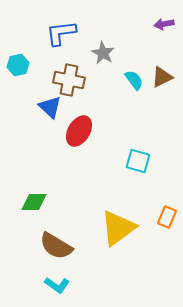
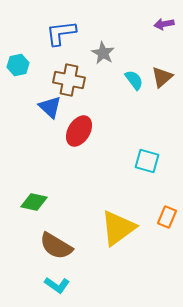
brown triangle: rotated 15 degrees counterclockwise
cyan square: moved 9 px right
green diamond: rotated 12 degrees clockwise
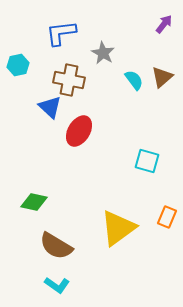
purple arrow: rotated 138 degrees clockwise
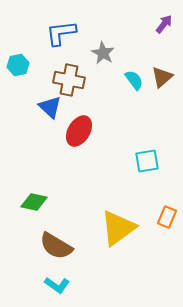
cyan square: rotated 25 degrees counterclockwise
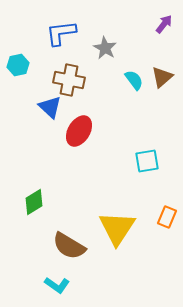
gray star: moved 2 px right, 5 px up
green diamond: rotated 44 degrees counterclockwise
yellow triangle: moved 1 px left; rotated 21 degrees counterclockwise
brown semicircle: moved 13 px right
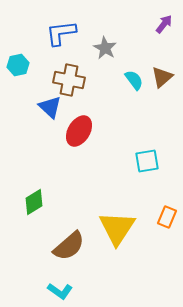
brown semicircle: rotated 72 degrees counterclockwise
cyan L-shape: moved 3 px right, 6 px down
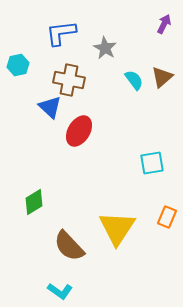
purple arrow: rotated 12 degrees counterclockwise
cyan square: moved 5 px right, 2 px down
brown semicircle: rotated 88 degrees clockwise
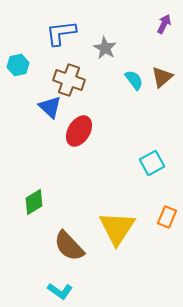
brown cross: rotated 8 degrees clockwise
cyan square: rotated 20 degrees counterclockwise
